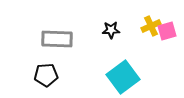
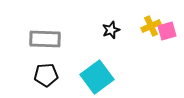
black star: rotated 18 degrees counterclockwise
gray rectangle: moved 12 px left
cyan square: moved 26 px left
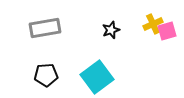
yellow cross: moved 2 px right, 2 px up
gray rectangle: moved 11 px up; rotated 12 degrees counterclockwise
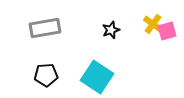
yellow cross: rotated 30 degrees counterclockwise
cyan square: rotated 20 degrees counterclockwise
